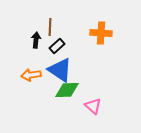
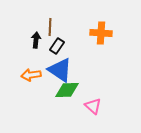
black rectangle: rotated 14 degrees counterclockwise
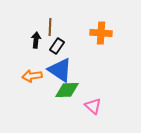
orange arrow: moved 1 px right, 1 px down
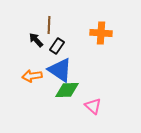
brown line: moved 1 px left, 2 px up
black arrow: rotated 49 degrees counterclockwise
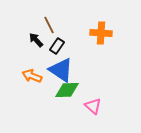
brown line: rotated 30 degrees counterclockwise
blue triangle: moved 1 px right
orange arrow: rotated 30 degrees clockwise
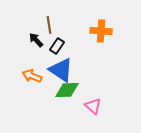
brown line: rotated 18 degrees clockwise
orange cross: moved 2 px up
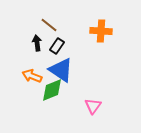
brown line: rotated 42 degrees counterclockwise
black arrow: moved 1 px right, 3 px down; rotated 35 degrees clockwise
green diamond: moved 15 px left; rotated 20 degrees counterclockwise
pink triangle: rotated 24 degrees clockwise
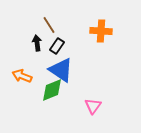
brown line: rotated 18 degrees clockwise
orange arrow: moved 10 px left
